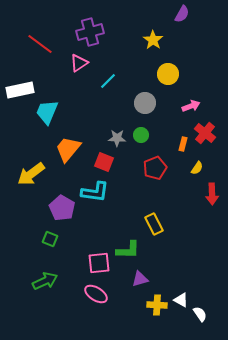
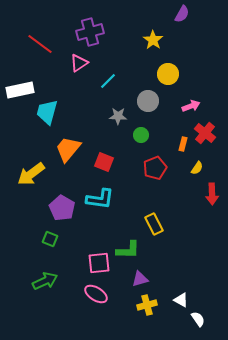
gray circle: moved 3 px right, 2 px up
cyan trapezoid: rotated 8 degrees counterclockwise
gray star: moved 1 px right, 22 px up
cyan L-shape: moved 5 px right, 7 px down
yellow cross: moved 10 px left; rotated 18 degrees counterclockwise
white semicircle: moved 2 px left, 5 px down
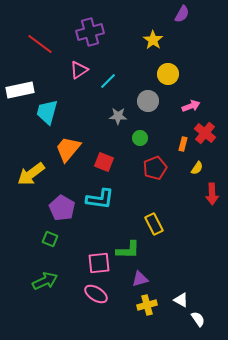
pink triangle: moved 7 px down
green circle: moved 1 px left, 3 px down
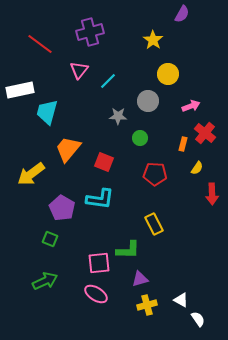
pink triangle: rotated 18 degrees counterclockwise
red pentagon: moved 6 px down; rotated 25 degrees clockwise
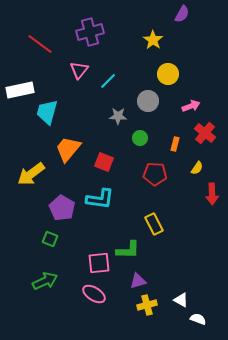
orange rectangle: moved 8 px left
purple triangle: moved 2 px left, 2 px down
pink ellipse: moved 2 px left
white semicircle: rotated 35 degrees counterclockwise
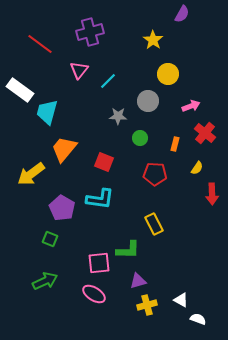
white rectangle: rotated 48 degrees clockwise
orange trapezoid: moved 4 px left
